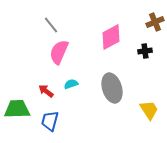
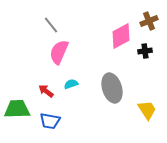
brown cross: moved 6 px left, 1 px up
pink diamond: moved 10 px right, 1 px up
yellow trapezoid: moved 2 px left
blue trapezoid: rotated 95 degrees counterclockwise
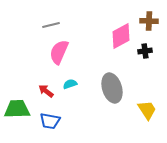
brown cross: rotated 24 degrees clockwise
gray line: rotated 66 degrees counterclockwise
cyan semicircle: moved 1 px left
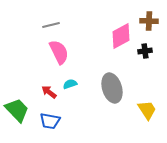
pink semicircle: rotated 130 degrees clockwise
red arrow: moved 3 px right, 1 px down
green trapezoid: moved 1 px down; rotated 48 degrees clockwise
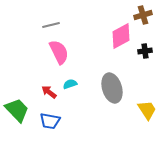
brown cross: moved 6 px left, 6 px up; rotated 18 degrees counterclockwise
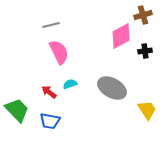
gray ellipse: rotated 44 degrees counterclockwise
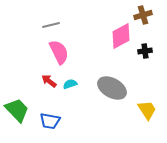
red arrow: moved 11 px up
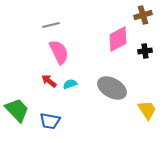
pink diamond: moved 3 px left, 3 px down
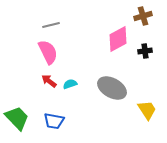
brown cross: moved 1 px down
pink semicircle: moved 11 px left
green trapezoid: moved 8 px down
blue trapezoid: moved 4 px right
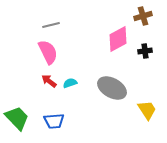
cyan semicircle: moved 1 px up
blue trapezoid: rotated 15 degrees counterclockwise
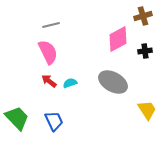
gray ellipse: moved 1 px right, 6 px up
blue trapezoid: rotated 110 degrees counterclockwise
